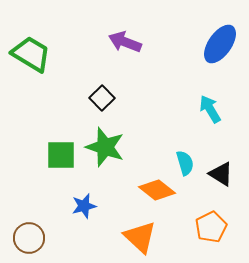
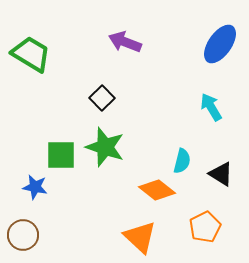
cyan arrow: moved 1 px right, 2 px up
cyan semicircle: moved 3 px left, 2 px up; rotated 30 degrees clockwise
blue star: moved 49 px left, 19 px up; rotated 25 degrees clockwise
orange pentagon: moved 6 px left
brown circle: moved 6 px left, 3 px up
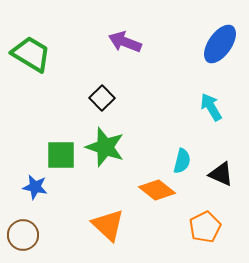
black triangle: rotated 8 degrees counterclockwise
orange triangle: moved 32 px left, 12 px up
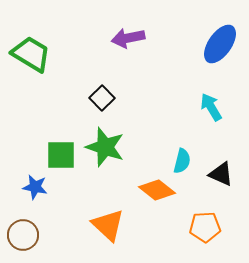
purple arrow: moved 3 px right, 4 px up; rotated 32 degrees counterclockwise
orange pentagon: rotated 24 degrees clockwise
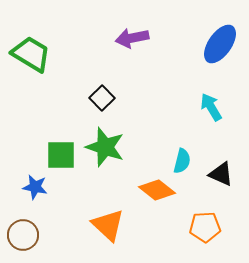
purple arrow: moved 4 px right
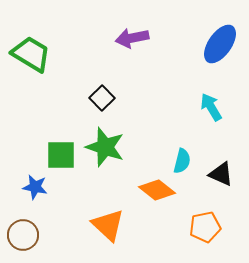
orange pentagon: rotated 8 degrees counterclockwise
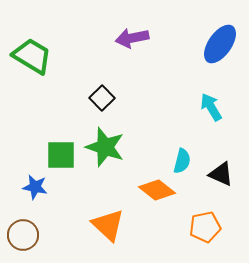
green trapezoid: moved 1 px right, 2 px down
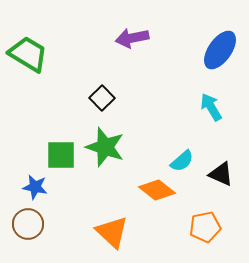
blue ellipse: moved 6 px down
green trapezoid: moved 4 px left, 2 px up
cyan semicircle: rotated 35 degrees clockwise
orange triangle: moved 4 px right, 7 px down
brown circle: moved 5 px right, 11 px up
